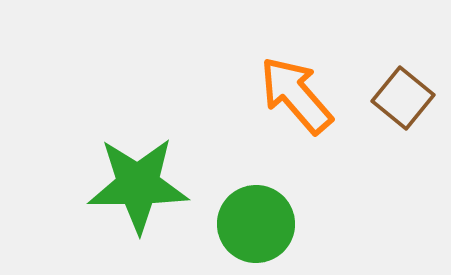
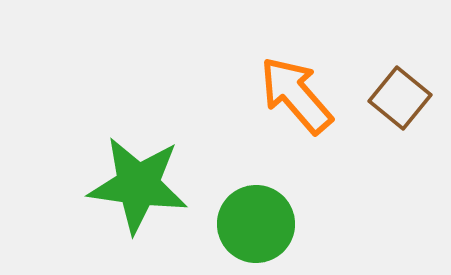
brown square: moved 3 px left
green star: rotated 8 degrees clockwise
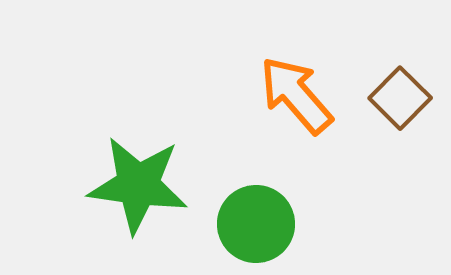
brown square: rotated 6 degrees clockwise
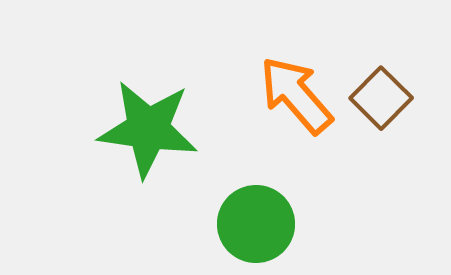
brown square: moved 19 px left
green star: moved 10 px right, 56 px up
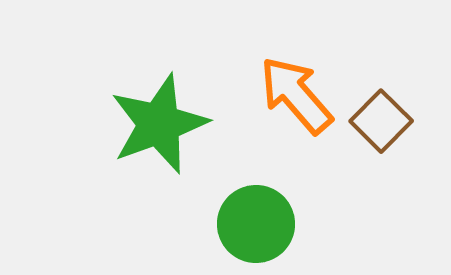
brown square: moved 23 px down
green star: moved 11 px right, 5 px up; rotated 28 degrees counterclockwise
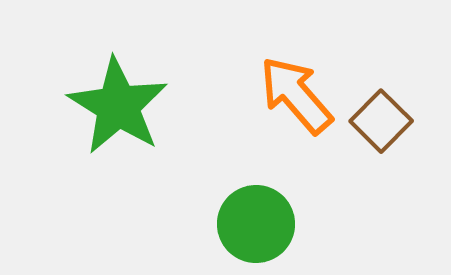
green star: moved 41 px left, 18 px up; rotated 20 degrees counterclockwise
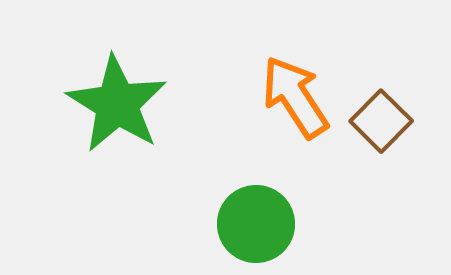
orange arrow: moved 1 px left, 2 px down; rotated 8 degrees clockwise
green star: moved 1 px left, 2 px up
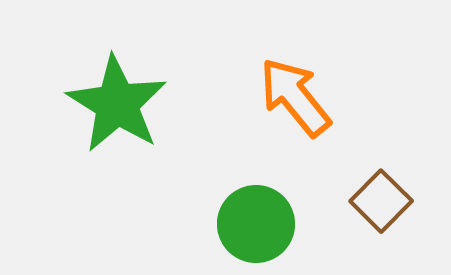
orange arrow: rotated 6 degrees counterclockwise
brown square: moved 80 px down
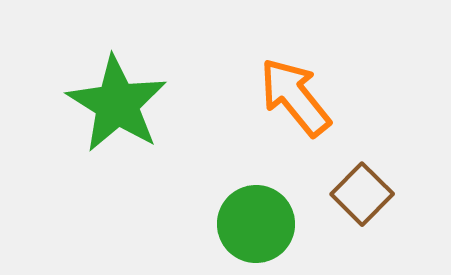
brown square: moved 19 px left, 7 px up
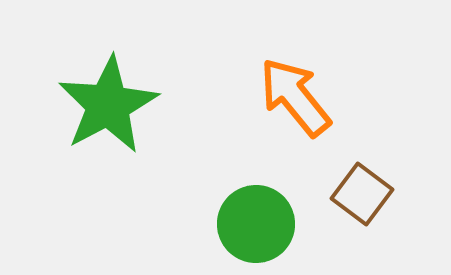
green star: moved 9 px left, 1 px down; rotated 12 degrees clockwise
brown square: rotated 8 degrees counterclockwise
